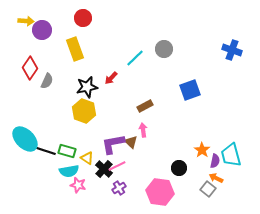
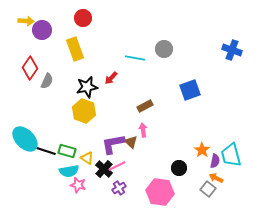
cyan line: rotated 54 degrees clockwise
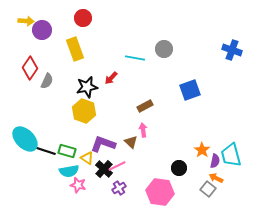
purple L-shape: moved 10 px left; rotated 30 degrees clockwise
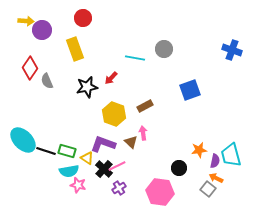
gray semicircle: rotated 133 degrees clockwise
yellow hexagon: moved 30 px right, 3 px down
pink arrow: moved 3 px down
cyan ellipse: moved 2 px left, 1 px down
orange star: moved 3 px left; rotated 28 degrees clockwise
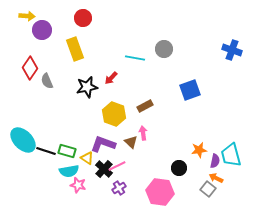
yellow arrow: moved 1 px right, 5 px up
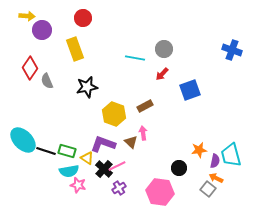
red arrow: moved 51 px right, 4 px up
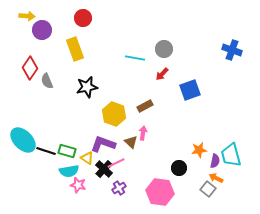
pink arrow: rotated 16 degrees clockwise
pink line: moved 1 px left, 3 px up
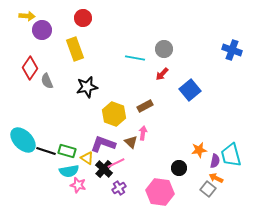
blue square: rotated 20 degrees counterclockwise
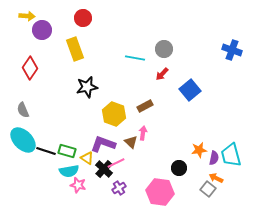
gray semicircle: moved 24 px left, 29 px down
purple semicircle: moved 1 px left, 3 px up
